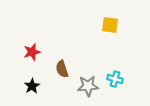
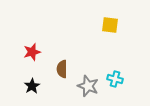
brown semicircle: rotated 18 degrees clockwise
gray star: rotated 25 degrees clockwise
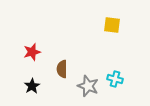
yellow square: moved 2 px right
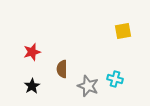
yellow square: moved 11 px right, 6 px down; rotated 18 degrees counterclockwise
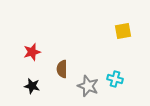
black star: rotated 28 degrees counterclockwise
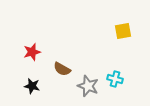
brown semicircle: rotated 60 degrees counterclockwise
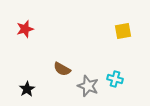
red star: moved 7 px left, 23 px up
black star: moved 5 px left, 3 px down; rotated 28 degrees clockwise
